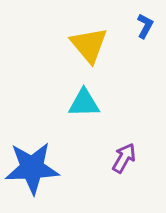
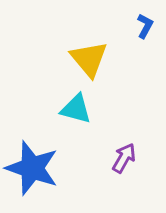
yellow triangle: moved 14 px down
cyan triangle: moved 8 px left, 6 px down; rotated 16 degrees clockwise
blue star: rotated 22 degrees clockwise
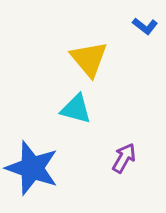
blue L-shape: rotated 100 degrees clockwise
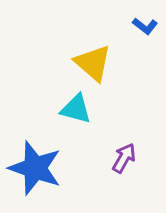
yellow triangle: moved 4 px right, 4 px down; rotated 9 degrees counterclockwise
blue star: moved 3 px right
